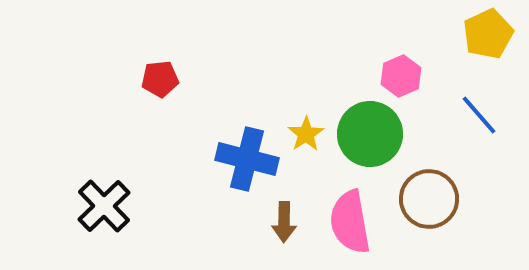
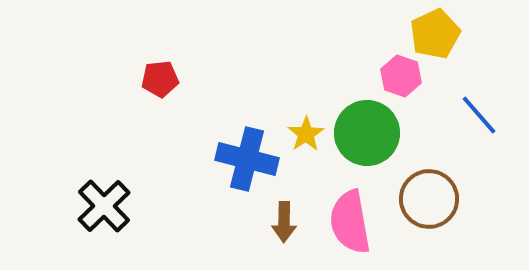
yellow pentagon: moved 53 px left
pink hexagon: rotated 18 degrees counterclockwise
green circle: moved 3 px left, 1 px up
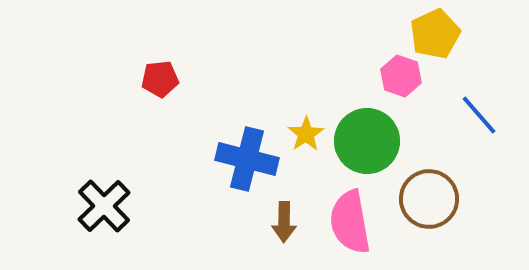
green circle: moved 8 px down
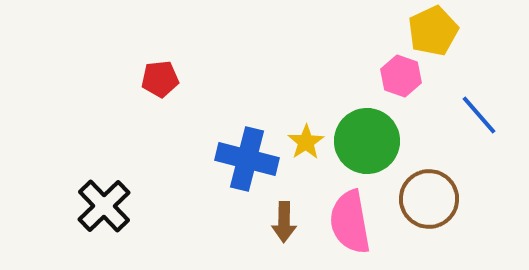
yellow pentagon: moved 2 px left, 3 px up
yellow star: moved 8 px down
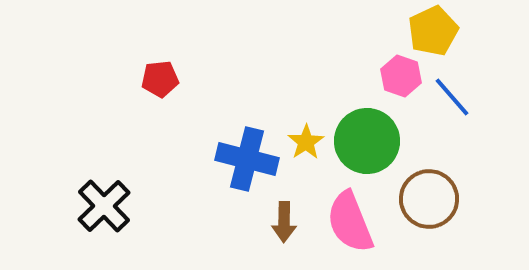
blue line: moved 27 px left, 18 px up
pink semicircle: rotated 12 degrees counterclockwise
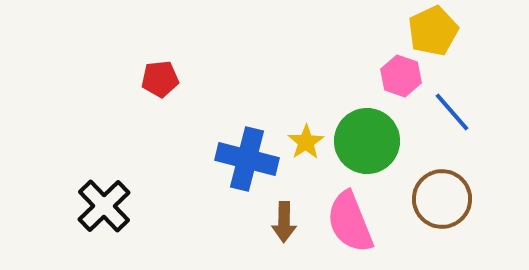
blue line: moved 15 px down
brown circle: moved 13 px right
